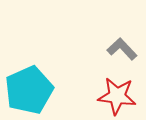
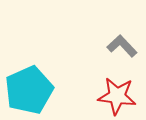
gray L-shape: moved 3 px up
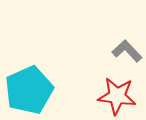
gray L-shape: moved 5 px right, 5 px down
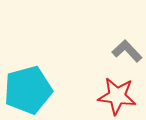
cyan pentagon: moved 1 px left; rotated 9 degrees clockwise
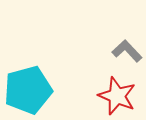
red star: rotated 15 degrees clockwise
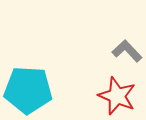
cyan pentagon: rotated 18 degrees clockwise
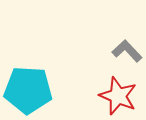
red star: moved 1 px right
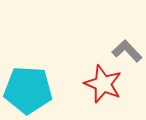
red star: moved 15 px left, 12 px up
